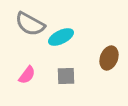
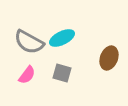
gray semicircle: moved 1 px left, 18 px down
cyan ellipse: moved 1 px right, 1 px down
gray square: moved 4 px left, 3 px up; rotated 18 degrees clockwise
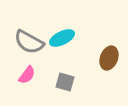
gray square: moved 3 px right, 9 px down
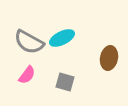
brown ellipse: rotated 10 degrees counterclockwise
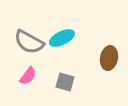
pink semicircle: moved 1 px right, 1 px down
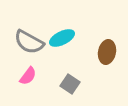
brown ellipse: moved 2 px left, 6 px up
gray square: moved 5 px right, 2 px down; rotated 18 degrees clockwise
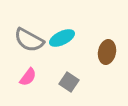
gray semicircle: moved 2 px up
pink semicircle: moved 1 px down
gray square: moved 1 px left, 2 px up
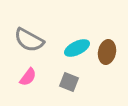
cyan ellipse: moved 15 px right, 10 px down
gray square: rotated 12 degrees counterclockwise
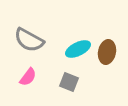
cyan ellipse: moved 1 px right, 1 px down
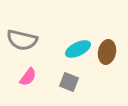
gray semicircle: moved 7 px left; rotated 16 degrees counterclockwise
